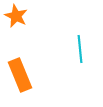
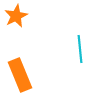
orange star: rotated 20 degrees clockwise
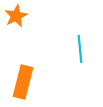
orange rectangle: moved 3 px right, 7 px down; rotated 36 degrees clockwise
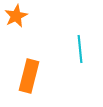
orange rectangle: moved 6 px right, 6 px up
